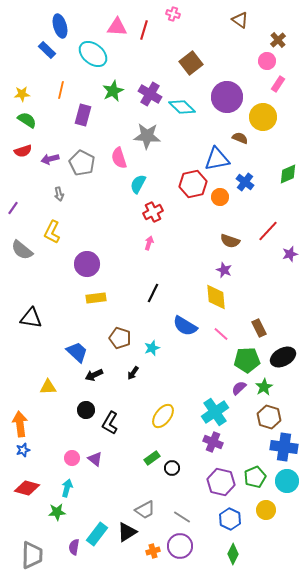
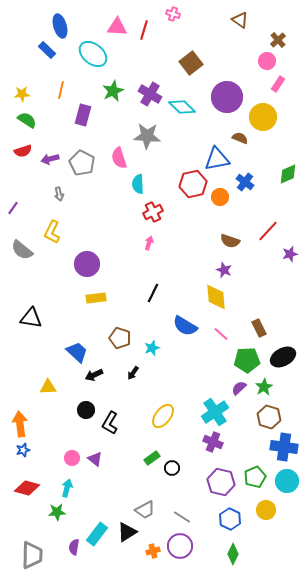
cyan semicircle at (138, 184): rotated 30 degrees counterclockwise
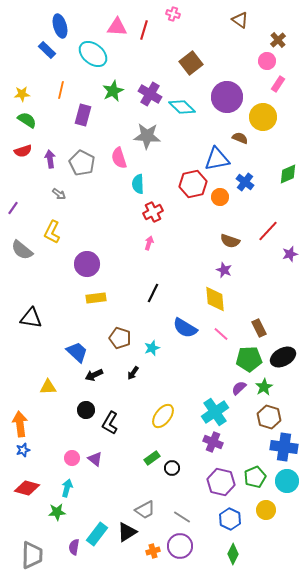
purple arrow at (50, 159): rotated 96 degrees clockwise
gray arrow at (59, 194): rotated 40 degrees counterclockwise
yellow diamond at (216, 297): moved 1 px left, 2 px down
blue semicircle at (185, 326): moved 2 px down
green pentagon at (247, 360): moved 2 px right, 1 px up
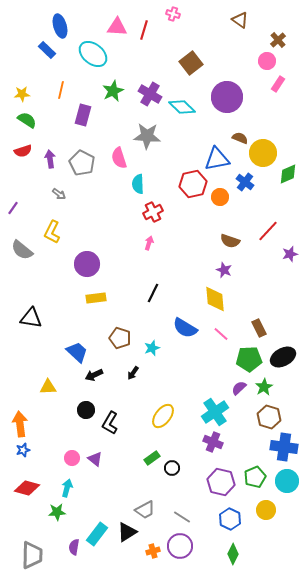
yellow circle at (263, 117): moved 36 px down
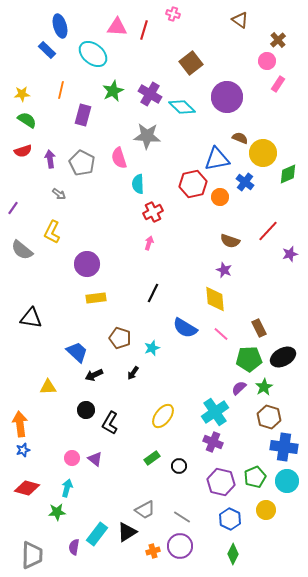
black circle at (172, 468): moved 7 px right, 2 px up
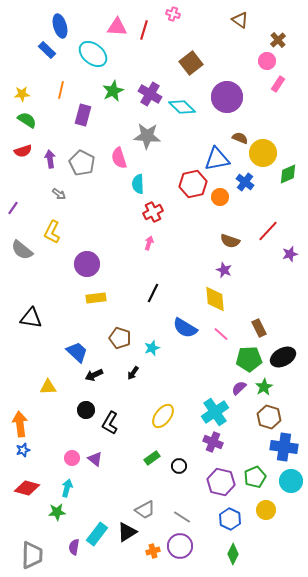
cyan circle at (287, 481): moved 4 px right
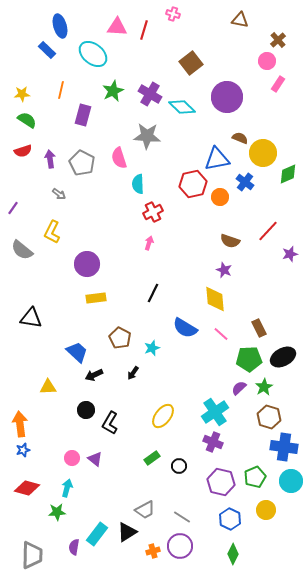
brown triangle at (240, 20): rotated 24 degrees counterclockwise
brown pentagon at (120, 338): rotated 10 degrees clockwise
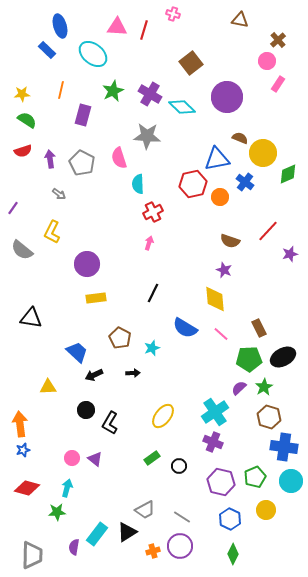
black arrow at (133, 373): rotated 128 degrees counterclockwise
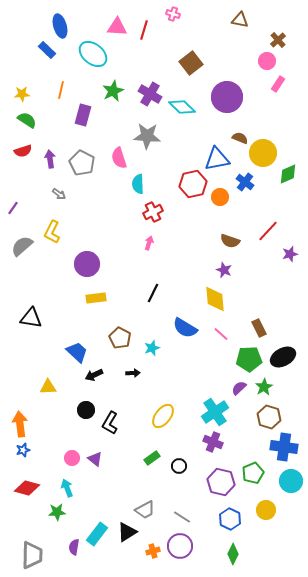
gray semicircle at (22, 250): moved 4 px up; rotated 100 degrees clockwise
green pentagon at (255, 477): moved 2 px left, 4 px up
cyan arrow at (67, 488): rotated 36 degrees counterclockwise
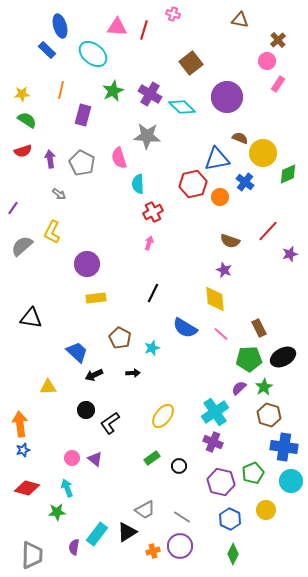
brown hexagon at (269, 417): moved 2 px up
black L-shape at (110, 423): rotated 25 degrees clockwise
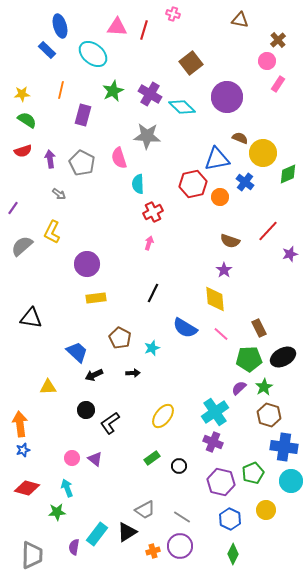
purple star at (224, 270): rotated 14 degrees clockwise
